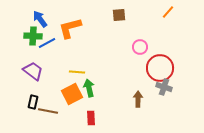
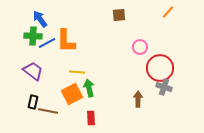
orange L-shape: moved 4 px left, 13 px down; rotated 75 degrees counterclockwise
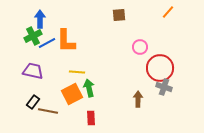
blue arrow: rotated 36 degrees clockwise
green cross: rotated 30 degrees counterclockwise
purple trapezoid: rotated 25 degrees counterclockwise
black rectangle: rotated 24 degrees clockwise
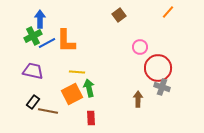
brown square: rotated 32 degrees counterclockwise
red circle: moved 2 px left
gray cross: moved 2 px left
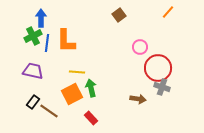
blue arrow: moved 1 px right, 1 px up
blue line: rotated 54 degrees counterclockwise
green arrow: moved 2 px right
brown arrow: rotated 98 degrees clockwise
brown line: moved 1 px right; rotated 24 degrees clockwise
red rectangle: rotated 40 degrees counterclockwise
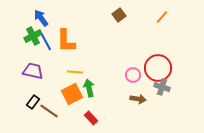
orange line: moved 6 px left, 5 px down
blue arrow: rotated 36 degrees counterclockwise
blue line: moved 1 px left, 1 px up; rotated 36 degrees counterclockwise
pink circle: moved 7 px left, 28 px down
yellow line: moved 2 px left
green arrow: moved 2 px left
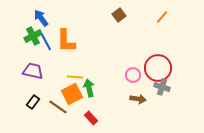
yellow line: moved 5 px down
brown line: moved 9 px right, 4 px up
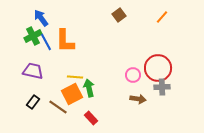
orange L-shape: moved 1 px left
gray cross: rotated 21 degrees counterclockwise
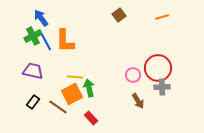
orange line: rotated 32 degrees clockwise
brown arrow: moved 2 px down; rotated 49 degrees clockwise
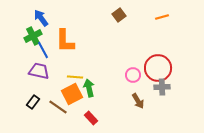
blue line: moved 3 px left, 8 px down
purple trapezoid: moved 6 px right
